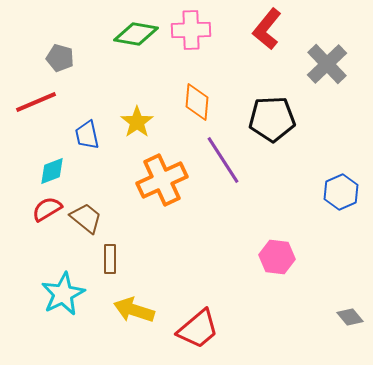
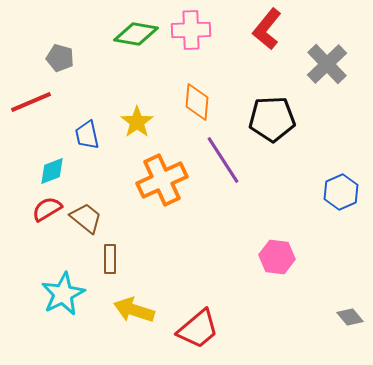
red line: moved 5 px left
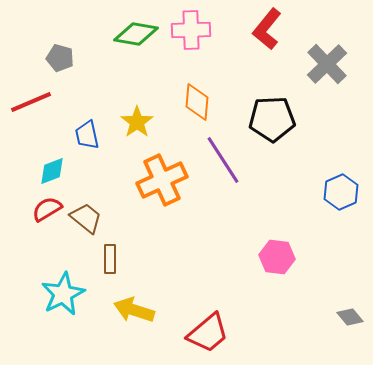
red trapezoid: moved 10 px right, 4 px down
